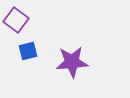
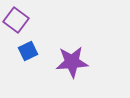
blue square: rotated 12 degrees counterclockwise
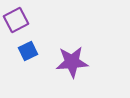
purple square: rotated 25 degrees clockwise
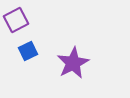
purple star: moved 1 px right, 1 px down; rotated 24 degrees counterclockwise
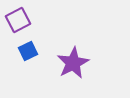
purple square: moved 2 px right
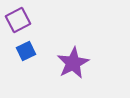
blue square: moved 2 px left
